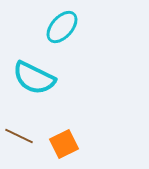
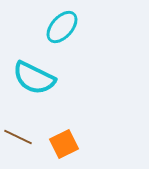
brown line: moved 1 px left, 1 px down
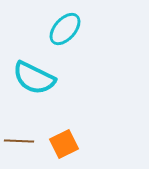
cyan ellipse: moved 3 px right, 2 px down
brown line: moved 1 px right, 4 px down; rotated 24 degrees counterclockwise
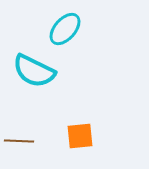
cyan semicircle: moved 7 px up
orange square: moved 16 px right, 8 px up; rotated 20 degrees clockwise
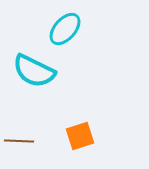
orange square: rotated 12 degrees counterclockwise
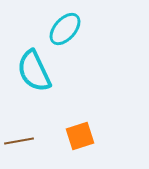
cyan semicircle: rotated 39 degrees clockwise
brown line: rotated 12 degrees counterclockwise
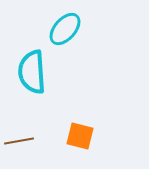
cyan semicircle: moved 2 px left, 1 px down; rotated 21 degrees clockwise
orange square: rotated 32 degrees clockwise
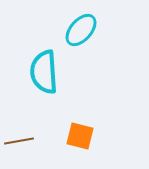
cyan ellipse: moved 16 px right, 1 px down
cyan semicircle: moved 12 px right
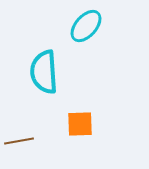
cyan ellipse: moved 5 px right, 4 px up
orange square: moved 12 px up; rotated 16 degrees counterclockwise
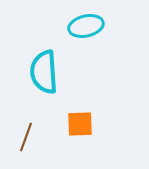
cyan ellipse: rotated 36 degrees clockwise
brown line: moved 7 px right, 4 px up; rotated 60 degrees counterclockwise
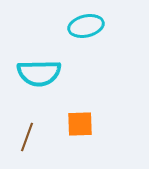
cyan semicircle: moved 5 px left, 1 px down; rotated 87 degrees counterclockwise
brown line: moved 1 px right
